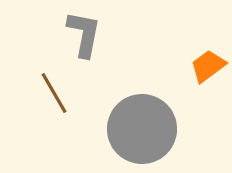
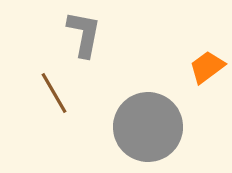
orange trapezoid: moved 1 px left, 1 px down
gray circle: moved 6 px right, 2 px up
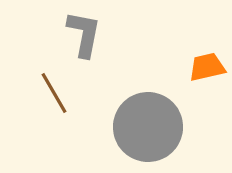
orange trapezoid: rotated 24 degrees clockwise
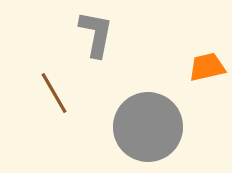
gray L-shape: moved 12 px right
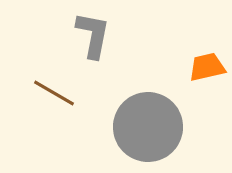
gray L-shape: moved 3 px left, 1 px down
brown line: rotated 30 degrees counterclockwise
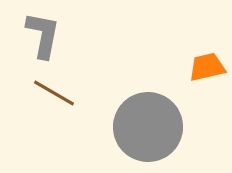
gray L-shape: moved 50 px left
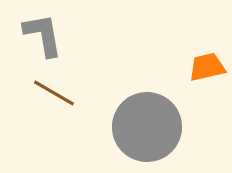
gray L-shape: rotated 21 degrees counterclockwise
gray circle: moved 1 px left
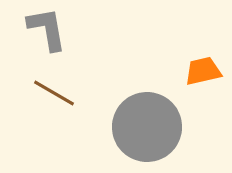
gray L-shape: moved 4 px right, 6 px up
orange trapezoid: moved 4 px left, 4 px down
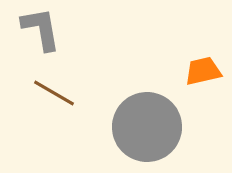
gray L-shape: moved 6 px left
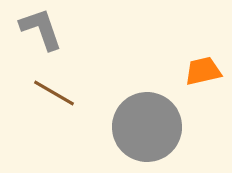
gray L-shape: rotated 9 degrees counterclockwise
